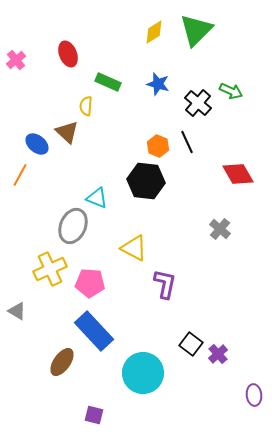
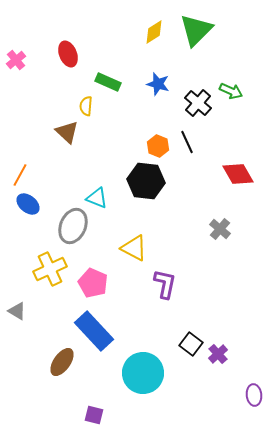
blue ellipse: moved 9 px left, 60 px down
pink pentagon: moved 3 px right; rotated 20 degrees clockwise
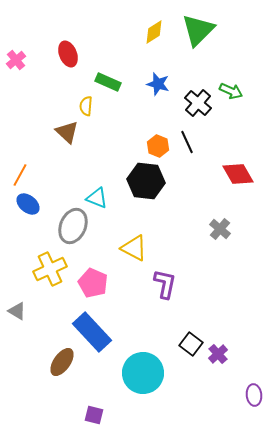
green triangle: moved 2 px right
blue rectangle: moved 2 px left, 1 px down
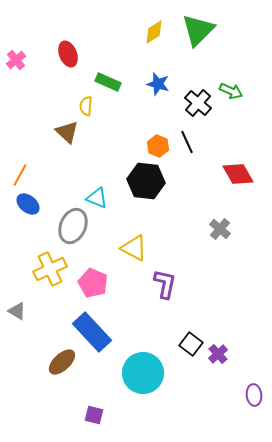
brown ellipse: rotated 12 degrees clockwise
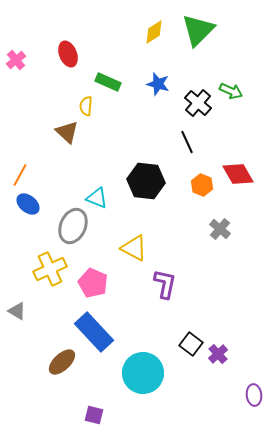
orange hexagon: moved 44 px right, 39 px down
blue rectangle: moved 2 px right
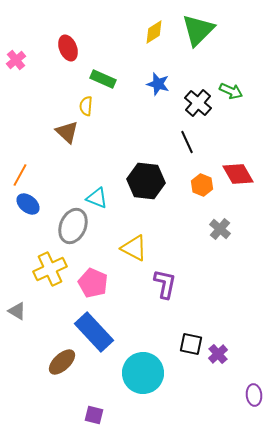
red ellipse: moved 6 px up
green rectangle: moved 5 px left, 3 px up
black square: rotated 25 degrees counterclockwise
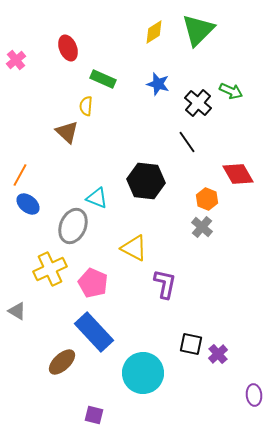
black line: rotated 10 degrees counterclockwise
orange hexagon: moved 5 px right, 14 px down
gray cross: moved 18 px left, 2 px up
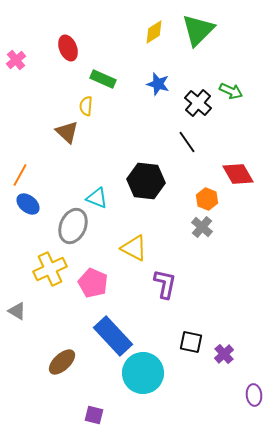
blue rectangle: moved 19 px right, 4 px down
black square: moved 2 px up
purple cross: moved 6 px right
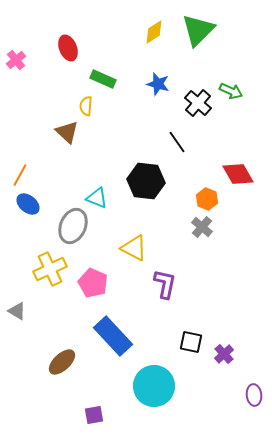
black line: moved 10 px left
cyan circle: moved 11 px right, 13 px down
purple square: rotated 24 degrees counterclockwise
